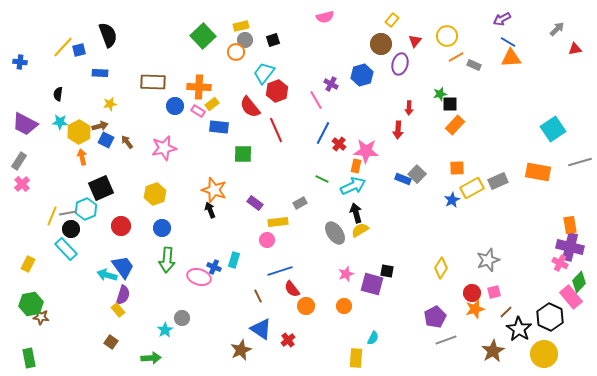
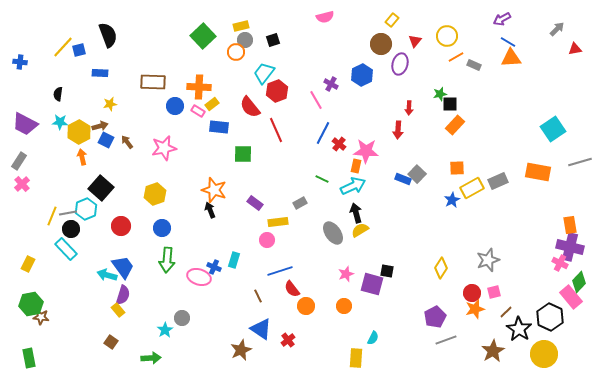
blue hexagon at (362, 75): rotated 10 degrees counterclockwise
black square at (101, 188): rotated 25 degrees counterclockwise
gray ellipse at (335, 233): moved 2 px left
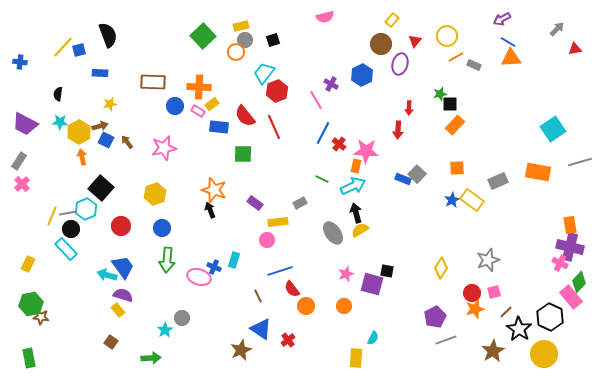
red semicircle at (250, 107): moved 5 px left, 9 px down
red line at (276, 130): moved 2 px left, 3 px up
yellow rectangle at (472, 188): moved 12 px down; rotated 65 degrees clockwise
purple semicircle at (123, 295): rotated 90 degrees counterclockwise
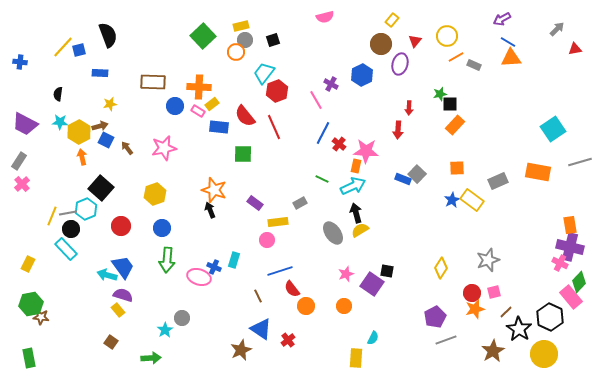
brown arrow at (127, 142): moved 6 px down
purple square at (372, 284): rotated 20 degrees clockwise
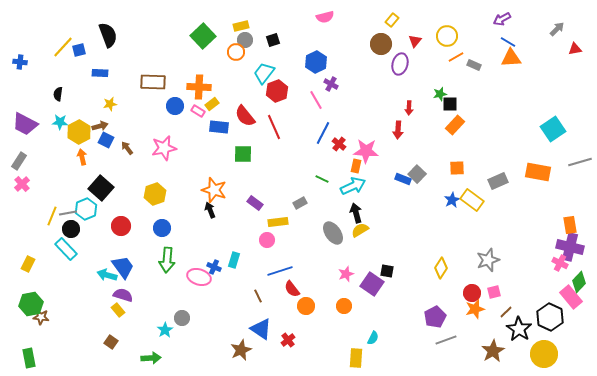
blue hexagon at (362, 75): moved 46 px left, 13 px up
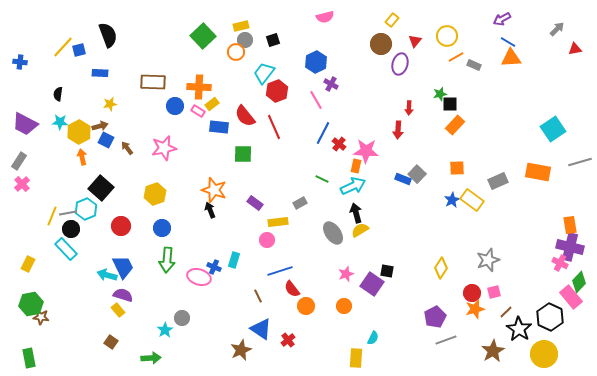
blue trapezoid at (123, 267): rotated 10 degrees clockwise
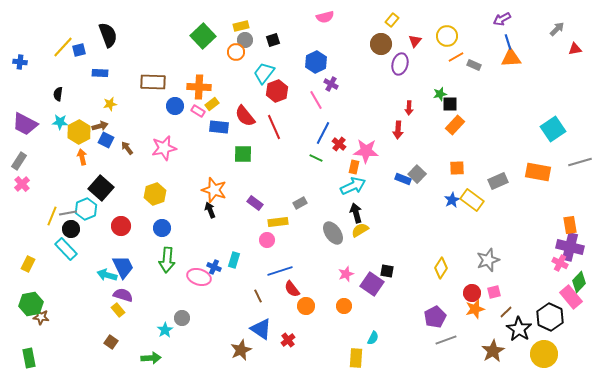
blue line at (508, 42): rotated 42 degrees clockwise
orange rectangle at (356, 166): moved 2 px left, 1 px down
green line at (322, 179): moved 6 px left, 21 px up
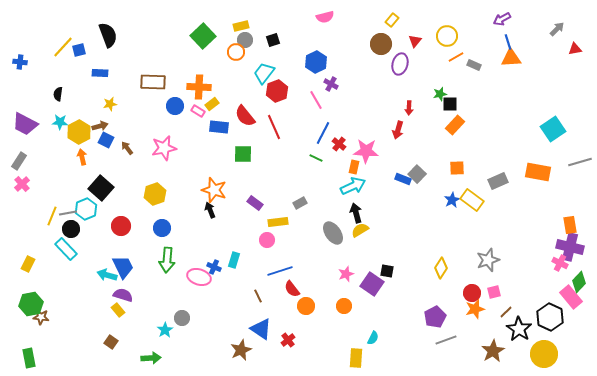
red arrow at (398, 130): rotated 12 degrees clockwise
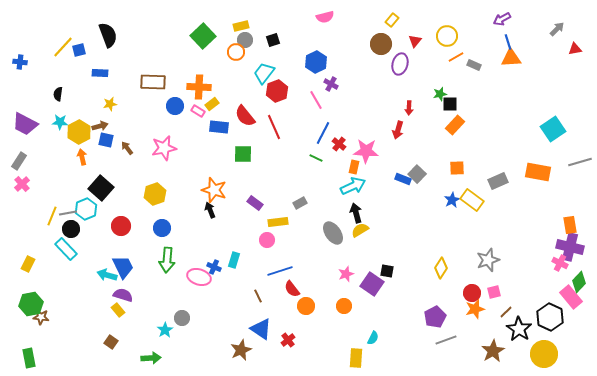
blue square at (106, 140): rotated 14 degrees counterclockwise
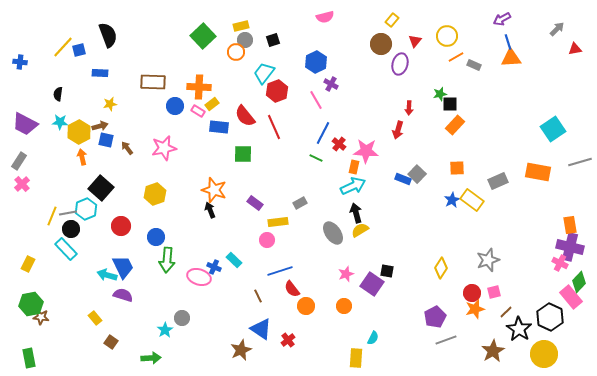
blue circle at (162, 228): moved 6 px left, 9 px down
cyan rectangle at (234, 260): rotated 63 degrees counterclockwise
yellow rectangle at (118, 310): moved 23 px left, 8 px down
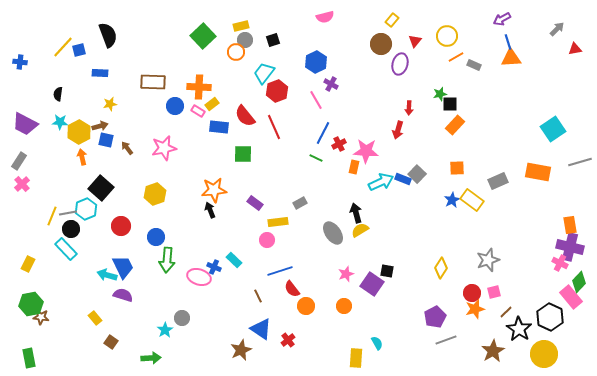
red cross at (339, 144): rotated 24 degrees clockwise
cyan arrow at (353, 186): moved 28 px right, 4 px up
orange star at (214, 190): rotated 25 degrees counterclockwise
cyan semicircle at (373, 338): moved 4 px right, 5 px down; rotated 56 degrees counterclockwise
